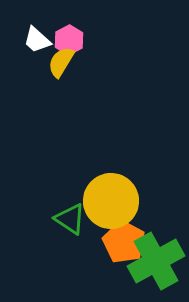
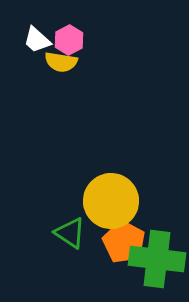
yellow semicircle: rotated 112 degrees counterclockwise
green triangle: moved 14 px down
green cross: moved 1 px right, 2 px up; rotated 36 degrees clockwise
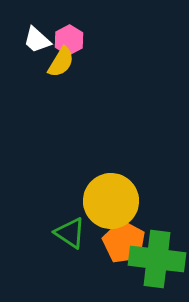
yellow semicircle: rotated 68 degrees counterclockwise
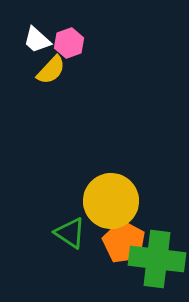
pink hexagon: moved 3 px down; rotated 8 degrees clockwise
yellow semicircle: moved 10 px left, 8 px down; rotated 12 degrees clockwise
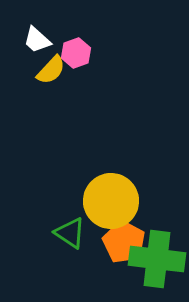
pink hexagon: moved 7 px right, 10 px down
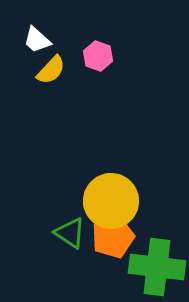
pink hexagon: moved 22 px right, 3 px down; rotated 20 degrees counterclockwise
orange pentagon: moved 11 px left, 5 px up; rotated 24 degrees clockwise
green cross: moved 8 px down
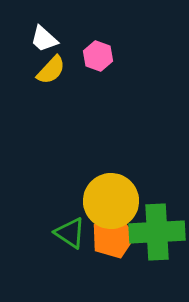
white trapezoid: moved 7 px right, 1 px up
green cross: moved 35 px up; rotated 10 degrees counterclockwise
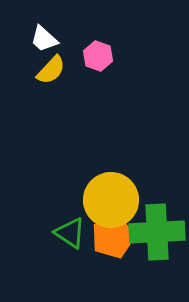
yellow circle: moved 1 px up
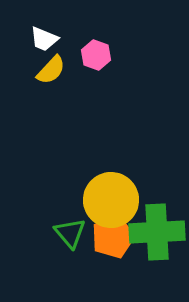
white trapezoid: rotated 20 degrees counterclockwise
pink hexagon: moved 2 px left, 1 px up
green triangle: rotated 16 degrees clockwise
